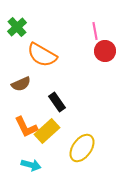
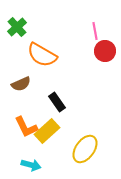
yellow ellipse: moved 3 px right, 1 px down
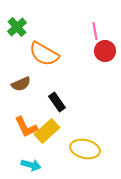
orange semicircle: moved 2 px right, 1 px up
yellow ellipse: rotated 68 degrees clockwise
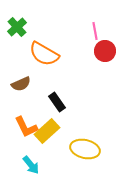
cyan arrow: rotated 36 degrees clockwise
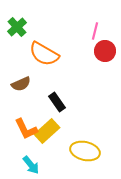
pink line: rotated 24 degrees clockwise
orange L-shape: moved 2 px down
yellow ellipse: moved 2 px down
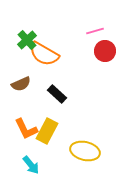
green cross: moved 10 px right, 13 px down
pink line: rotated 60 degrees clockwise
black rectangle: moved 8 px up; rotated 12 degrees counterclockwise
yellow rectangle: rotated 20 degrees counterclockwise
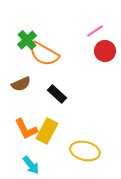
pink line: rotated 18 degrees counterclockwise
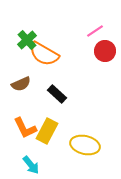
orange L-shape: moved 1 px left, 1 px up
yellow ellipse: moved 6 px up
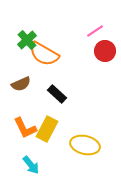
yellow rectangle: moved 2 px up
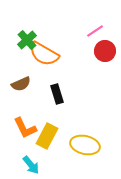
black rectangle: rotated 30 degrees clockwise
yellow rectangle: moved 7 px down
